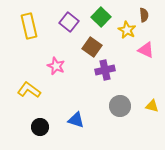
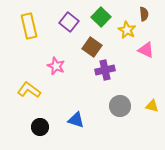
brown semicircle: moved 1 px up
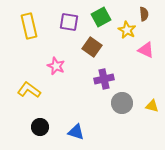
green square: rotated 18 degrees clockwise
purple square: rotated 30 degrees counterclockwise
purple cross: moved 1 px left, 9 px down
gray circle: moved 2 px right, 3 px up
blue triangle: moved 12 px down
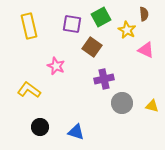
purple square: moved 3 px right, 2 px down
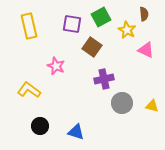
black circle: moved 1 px up
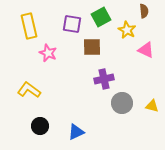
brown semicircle: moved 3 px up
brown square: rotated 36 degrees counterclockwise
pink star: moved 8 px left, 13 px up
blue triangle: rotated 42 degrees counterclockwise
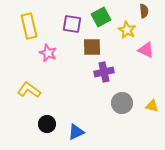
purple cross: moved 7 px up
black circle: moved 7 px right, 2 px up
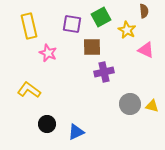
gray circle: moved 8 px right, 1 px down
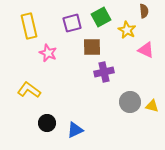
purple square: moved 1 px up; rotated 24 degrees counterclockwise
gray circle: moved 2 px up
black circle: moved 1 px up
blue triangle: moved 1 px left, 2 px up
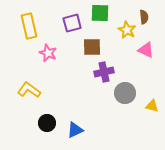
brown semicircle: moved 6 px down
green square: moved 1 px left, 4 px up; rotated 30 degrees clockwise
gray circle: moved 5 px left, 9 px up
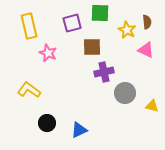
brown semicircle: moved 3 px right, 5 px down
blue triangle: moved 4 px right
